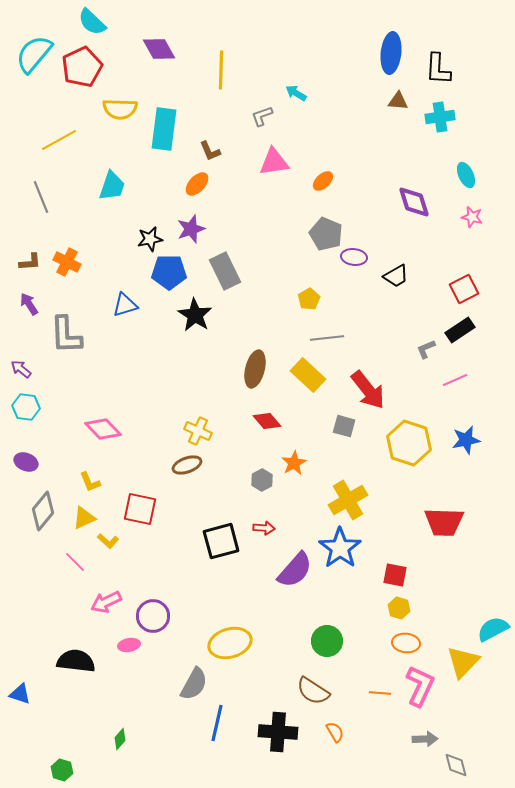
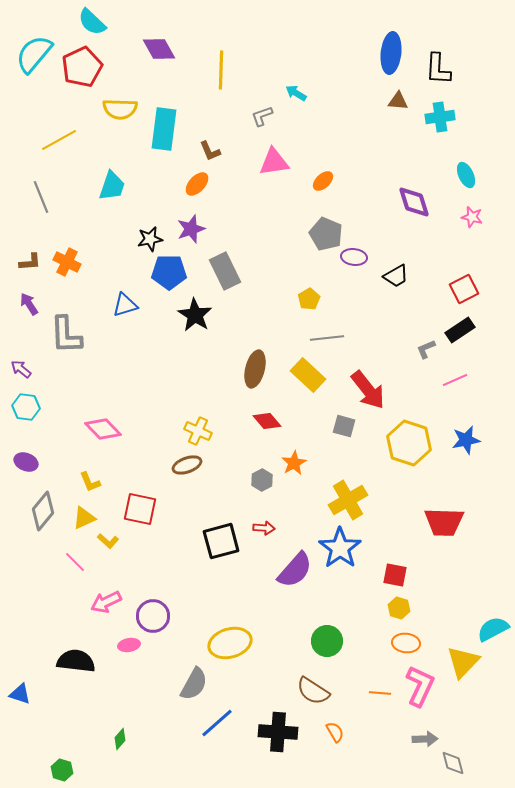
blue line at (217, 723): rotated 36 degrees clockwise
gray diamond at (456, 765): moved 3 px left, 2 px up
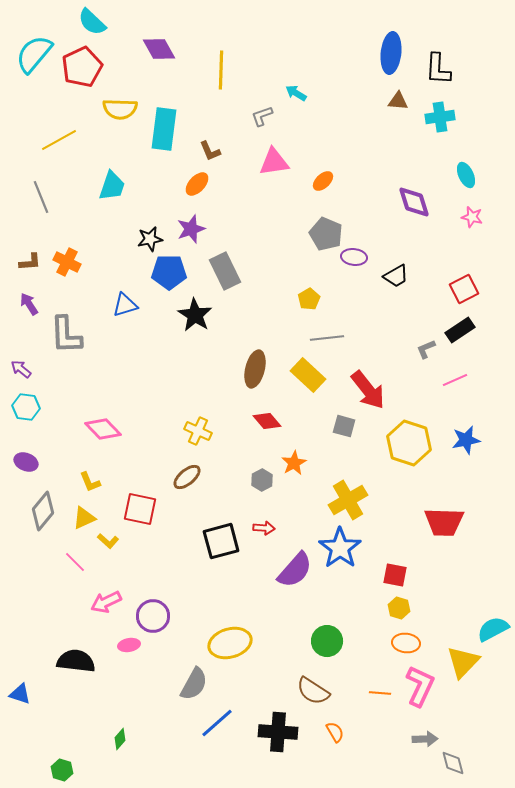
brown ellipse at (187, 465): moved 12 px down; rotated 20 degrees counterclockwise
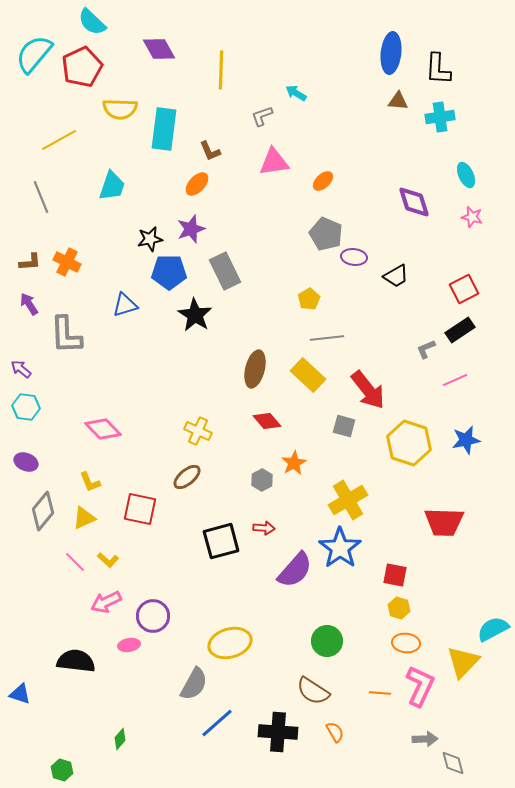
yellow L-shape at (108, 541): moved 19 px down
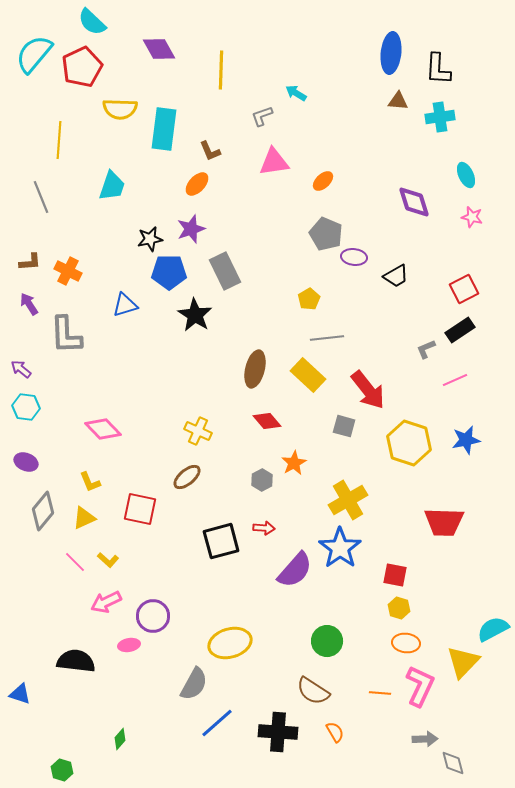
yellow line at (59, 140): rotated 57 degrees counterclockwise
orange cross at (67, 262): moved 1 px right, 9 px down
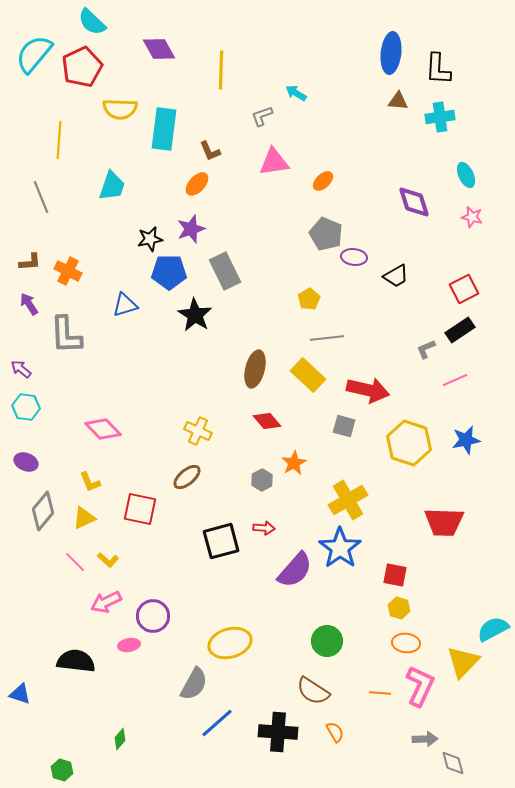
red arrow at (368, 390): rotated 39 degrees counterclockwise
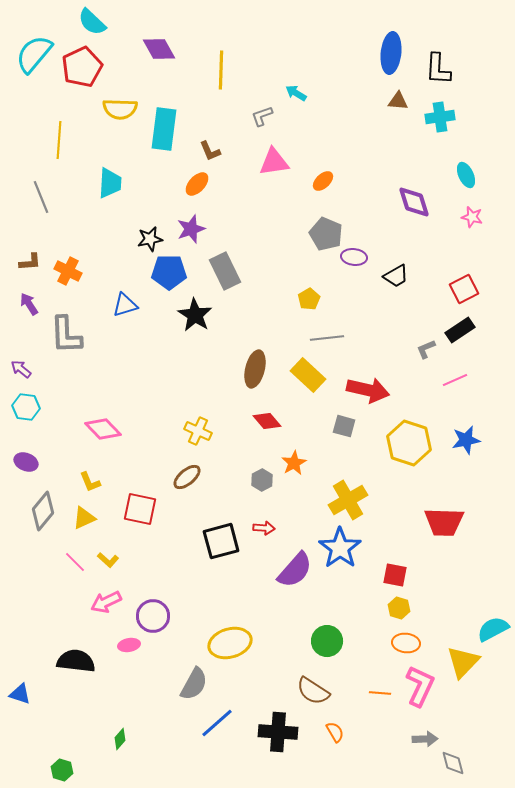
cyan trapezoid at (112, 186): moved 2 px left, 3 px up; rotated 16 degrees counterclockwise
